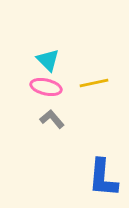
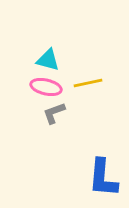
cyan triangle: rotated 30 degrees counterclockwise
yellow line: moved 6 px left
gray L-shape: moved 2 px right, 6 px up; rotated 70 degrees counterclockwise
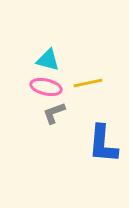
blue L-shape: moved 34 px up
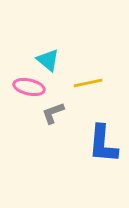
cyan triangle: rotated 25 degrees clockwise
pink ellipse: moved 17 px left
gray L-shape: moved 1 px left
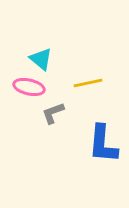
cyan triangle: moved 7 px left, 1 px up
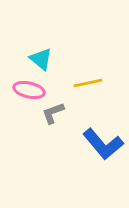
pink ellipse: moved 3 px down
blue L-shape: rotated 45 degrees counterclockwise
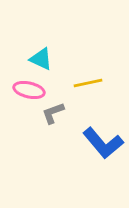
cyan triangle: rotated 15 degrees counterclockwise
blue L-shape: moved 1 px up
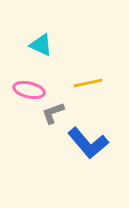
cyan triangle: moved 14 px up
blue L-shape: moved 15 px left
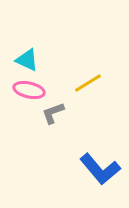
cyan triangle: moved 14 px left, 15 px down
yellow line: rotated 20 degrees counterclockwise
blue L-shape: moved 12 px right, 26 px down
